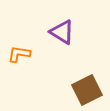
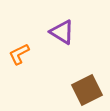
orange L-shape: rotated 35 degrees counterclockwise
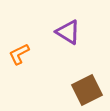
purple triangle: moved 6 px right
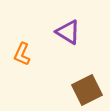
orange L-shape: moved 3 px right; rotated 40 degrees counterclockwise
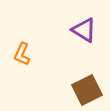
purple triangle: moved 16 px right, 2 px up
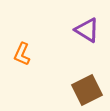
purple triangle: moved 3 px right
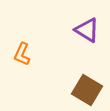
brown square: rotated 32 degrees counterclockwise
